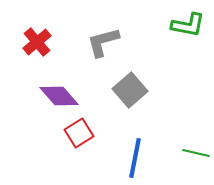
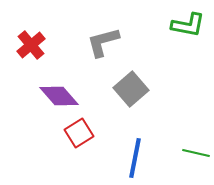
red cross: moved 6 px left, 3 px down
gray square: moved 1 px right, 1 px up
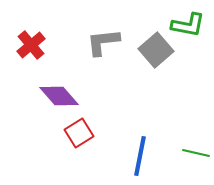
gray L-shape: rotated 9 degrees clockwise
gray square: moved 25 px right, 39 px up
blue line: moved 5 px right, 2 px up
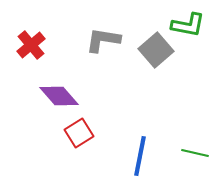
gray L-shape: moved 2 px up; rotated 15 degrees clockwise
green line: moved 1 px left
